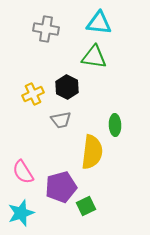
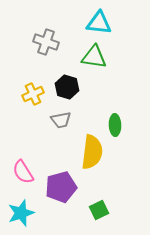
gray cross: moved 13 px down; rotated 10 degrees clockwise
black hexagon: rotated 10 degrees counterclockwise
green square: moved 13 px right, 4 px down
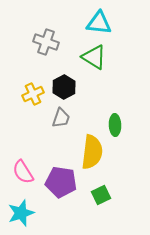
green triangle: rotated 24 degrees clockwise
black hexagon: moved 3 px left; rotated 15 degrees clockwise
gray trapezoid: moved 2 px up; rotated 60 degrees counterclockwise
purple pentagon: moved 5 px up; rotated 24 degrees clockwise
green square: moved 2 px right, 15 px up
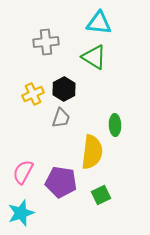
gray cross: rotated 25 degrees counterclockwise
black hexagon: moved 2 px down
pink semicircle: rotated 60 degrees clockwise
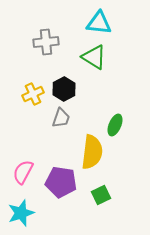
green ellipse: rotated 25 degrees clockwise
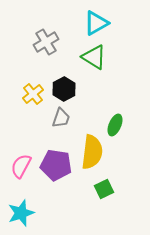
cyan triangle: moved 3 px left; rotated 36 degrees counterclockwise
gray cross: rotated 25 degrees counterclockwise
yellow cross: rotated 15 degrees counterclockwise
pink semicircle: moved 2 px left, 6 px up
purple pentagon: moved 5 px left, 17 px up
green square: moved 3 px right, 6 px up
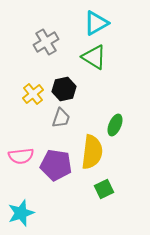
black hexagon: rotated 15 degrees clockwise
pink semicircle: moved 10 px up; rotated 125 degrees counterclockwise
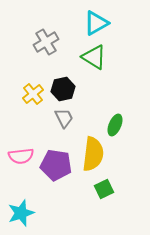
black hexagon: moved 1 px left
gray trapezoid: moved 3 px right; rotated 45 degrees counterclockwise
yellow semicircle: moved 1 px right, 2 px down
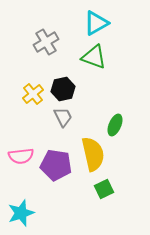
green triangle: rotated 12 degrees counterclockwise
gray trapezoid: moved 1 px left, 1 px up
yellow semicircle: rotated 20 degrees counterclockwise
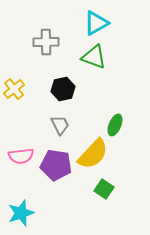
gray cross: rotated 30 degrees clockwise
yellow cross: moved 19 px left, 5 px up
gray trapezoid: moved 3 px left, 8 px down
yellow semicircle: rotated 56 degrees clockwise
green square: rotated 30 degrees counterclockwise
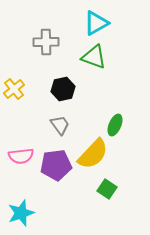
gray trapezoid: rotated 10 degrees counterclockwise
purple pentagon: rotated 16 degrees counterclockwise
green square: moved 3 px right
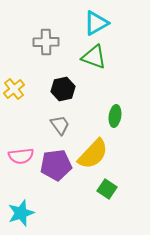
green ellipse: moved 9 px up; rotated 15 degrees counterclockwise
